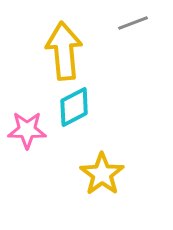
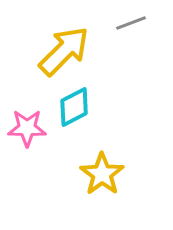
gray line: moved 2 px left
yellow arrow: rotated 50 degrees clockwise
pink star: moved 2 px up
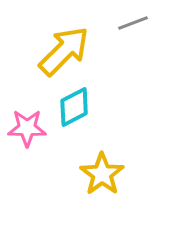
gray line: moved 2 px right
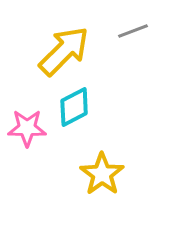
gray line: moved 8 px down
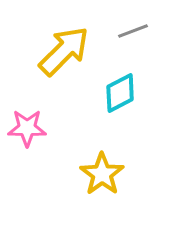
cyan diamond: moved 46 px right, 14 px up
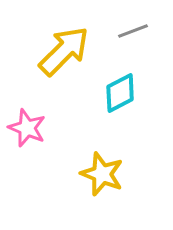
pink star: rotated 21 degrees clockwise
yellow star: rotated 15 degrees counterclockwise
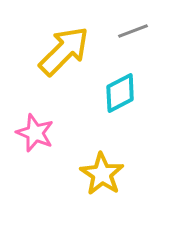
pink star: moved 8 px right, 5 px down
yellow star: rotated 12 degrees clockwise
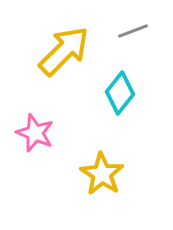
cyan diamond: rotated 24 degrees counterclockwise
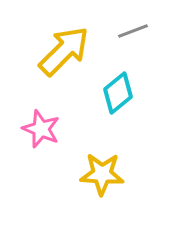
cyan diamond: moved 2 px left; rotated 12 degrees clockwise
pink star: moved 6 px right, 4 px up
yellow star: rotated 30 degrees counterclockwise
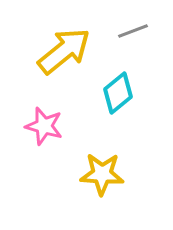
yellow arrow: rotated 6 degrees clockwise
pink star: moved 3 px right, 3 px up; rotated 6 degrees counterclockwise
